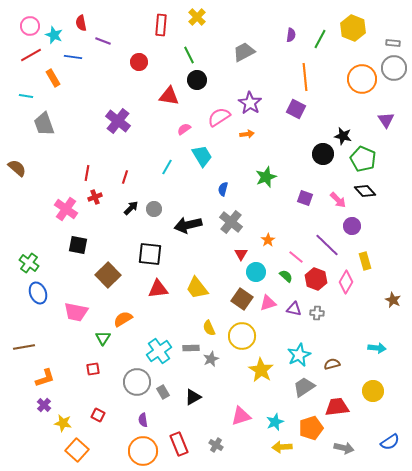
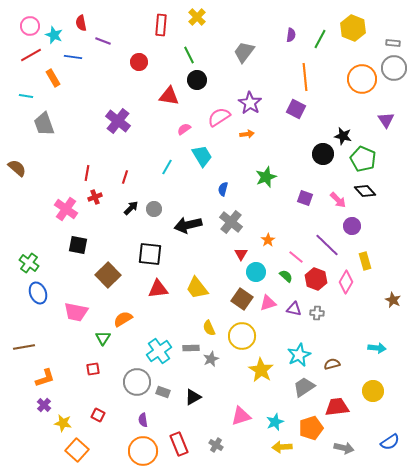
gray trapezoid at (244, 52): rotated 25 degrees counterclockwise
gray rectangle at (163, 392): rotated 40 degrees counterclockwise
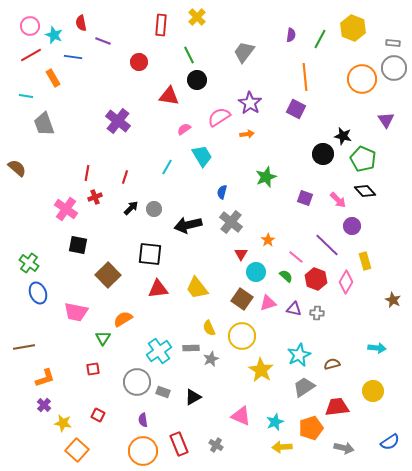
blue semicircle at (223, 189): moved 1 px left, 3 px down
pink triangle at (241, 416): rotated 40 degrees clockwise
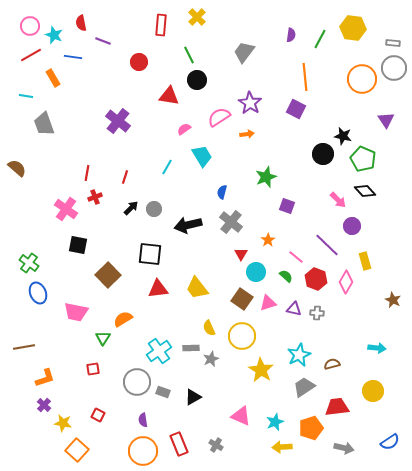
yellow hexagon at (353, 28): rotated 15 degrees counterclockwise
purple square at (305, 198): moved 18 px left, 8 px down
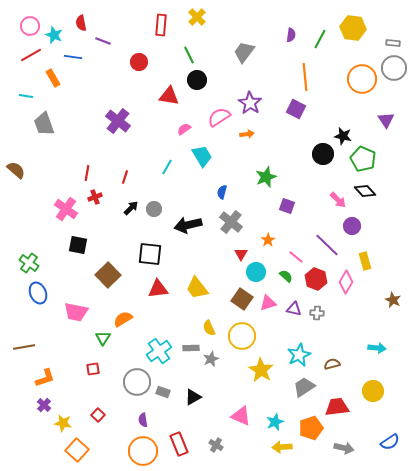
brown semicircle at (17, 168): moved 1 px left, 2 px down
red square at (98, 415): rotated 16 degrees clockwise
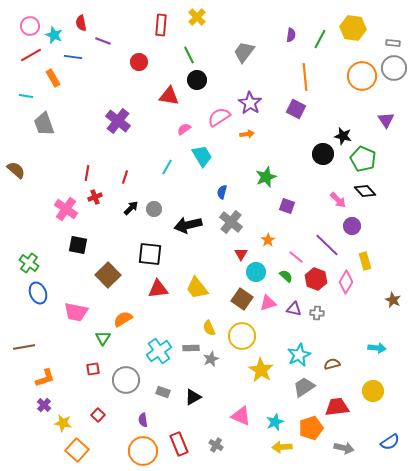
orange circle at (362, 79): moved 3 px up
gray circle at (137, 382): moved 11 px left, 2 px up
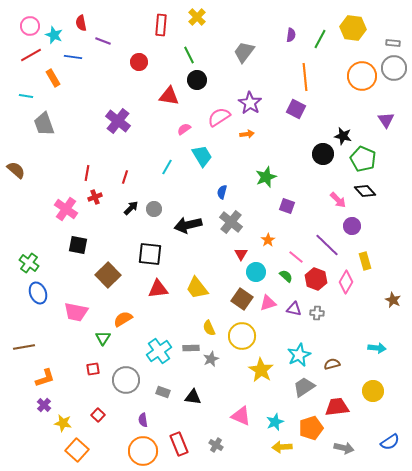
black triangle at (193, 397): rotated 36 degrees clockwise
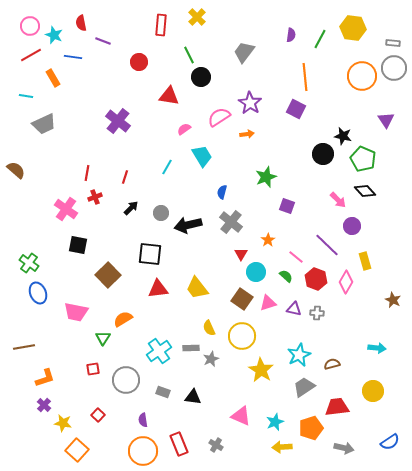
black circle at (197, 80): moved 4 px right, 3 px up
gray trapezoid at (44, 124): rotated 95 degrees counterclockwise
gray circle at (154, 209): moved 7 px right, 4 px down
